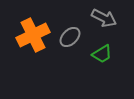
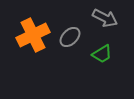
gray arrow: moved 1 px right
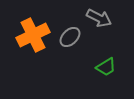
gray arrow: moved 6 px left
green trapezoid: moved 4 px right, 13 px down
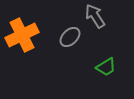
gray arrow: moved 4 px left, 2 px up; rotated 150 degrees counterclockwise
orange cross: moved 11 px left
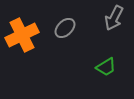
gray arrow: moved 19 px right, 2 px down; rotated 120 degrees counterclockwise
gray ellipse: moved 5 px left, 9 px up
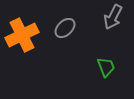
gray arrow: moved 1 px left, 1 px up
green trapezoid: rotated 80 degrees counterclockwise
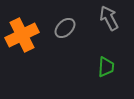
gray arrow: moved 4 px left, 1 px down; rotated 125 degrees clockwise
green trapezoid: rotated 25 degrees clockwise
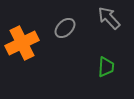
gray arrow: rotated 15 degrees counterclockwise
orange cross: moved 8 px down
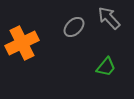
gray ellipse: moved 9 px right, 1 px up
green trapezoid: rotated 35 degrees clockwise
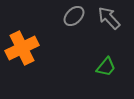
gray ellipse: moved 11 px up
orange cross: moved 5 px down
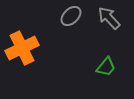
gray ellipse: moved 3 px left
